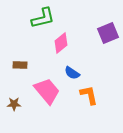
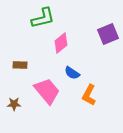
purple square: moved 1 px down
orange L-shape: rotated 140 degrees counterclockwise
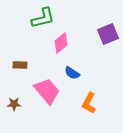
orange L-shape: moved 8 px down
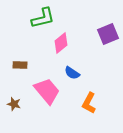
brown star: rotated 16 degrees clockwise
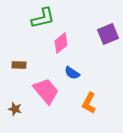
brown rectangle: moved 1 px left
pink trapezoid: moved 1 px left
brown star: moved 1 px right, 5 px down
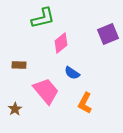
orange L-shape: moved 4 px left
brown star: rotated 24 degrees clockwise
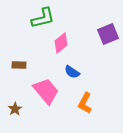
blue semicircle: moved 1 px up
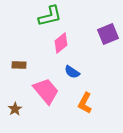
green L-shape: moved 7 px right, 2 px up
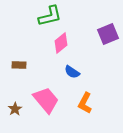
pink trapezoid: moved 9 px down
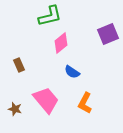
brown rectangle: rotated 64 degrees clockwise
brown star: rotated 24 degrees counterclockwise
